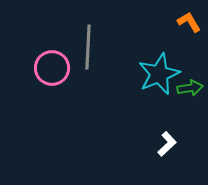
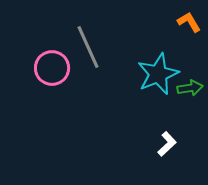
gray line: rotated 27 degrees counterclockwise
cyan star: moved 1 px left
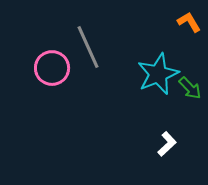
green arrow: rotated 55 degrees clockwise
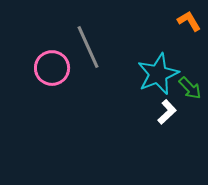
orange L-shape: moved 1 px up
white L-shape: moved 32 px up
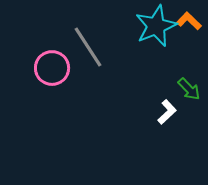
orange L-shape: rotated 15 degrees counterclockwise
gray line: rotated 9 degrees counterclockwise
cyan star: moved 2 px left, 48 px up
green arrow: moved 1 px left, 1 px down
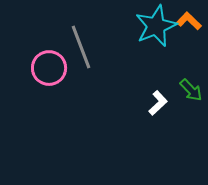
gray line: moved 7 px left; rotated 12 degrees clockwise
pink circle: moved 3 px left
green arrow: moved 2 px right, 1 px down
white L-shape: moved 9 px left, 9 px up
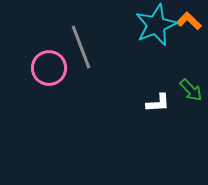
cyan star: moved 1 px up
white L-shape: rotated 40 degrees clockwise
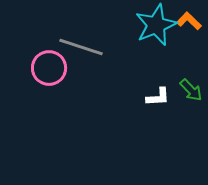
gray line: rotated 51 degrees counterclockwise
white L-shape: moved 6 px up
